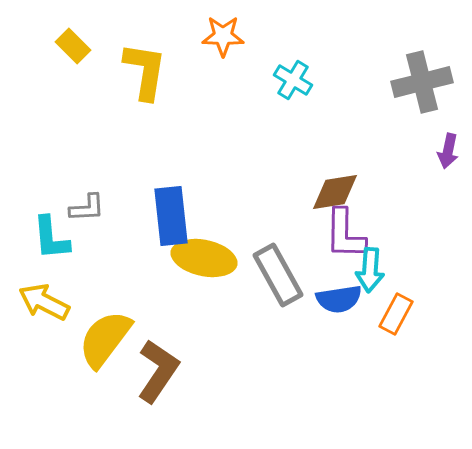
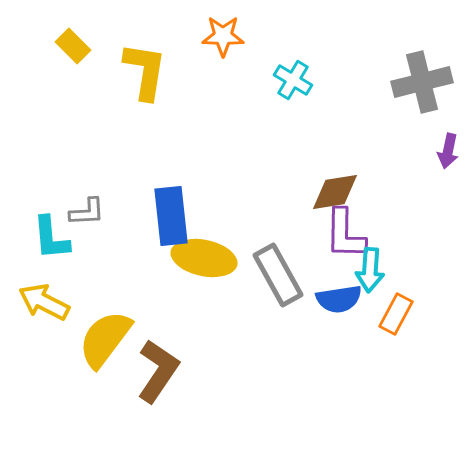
gray L-shape: moved 4 px down
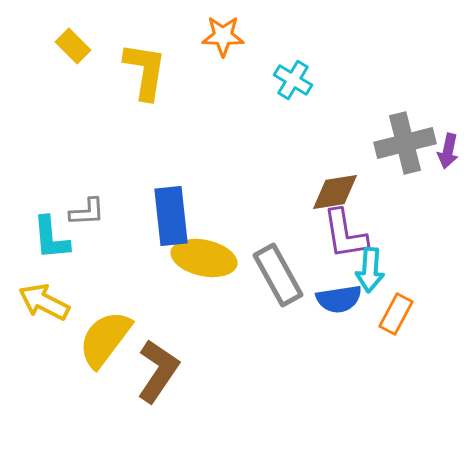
gray cross: moved 17 px left, 61 px down
purple L-shape: rotated 10 degrees counterclockwise
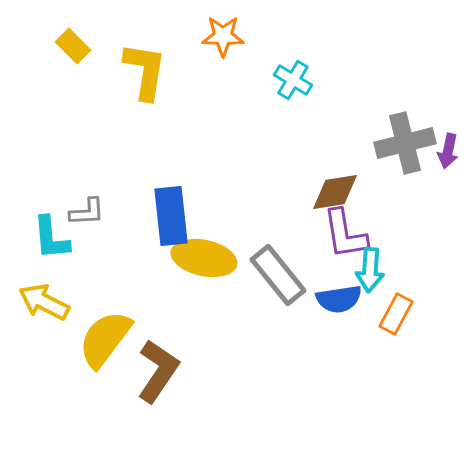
gray rectangle: rotated 10 degrees counterclockwise
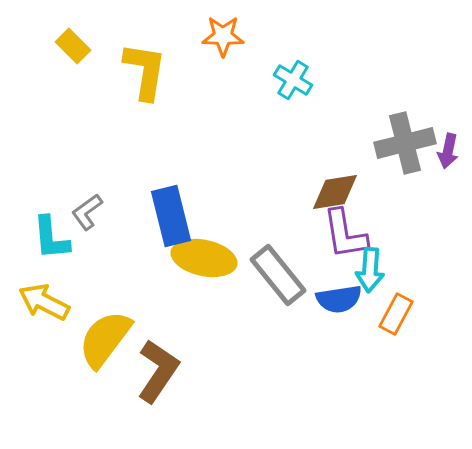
gray L-shape: rotated 147 degrees clockwise
blue rectangle: rotated 8 degrees counterclockwise
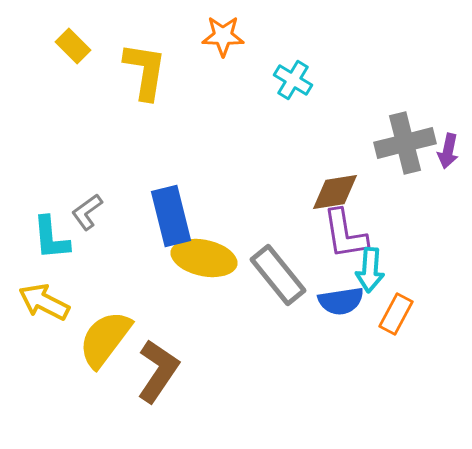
blue semicircle: moved 2 px right, 2 px down
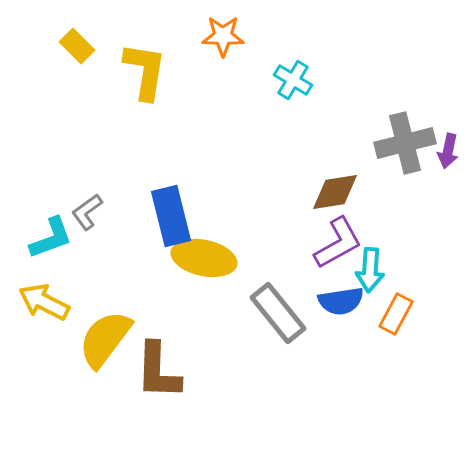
yellow rectangle: moved 4 px right
purple L-shape: moved 7 px left, 9 px down; rotated 110 degrees counterclockwise
cyan L-shape: rotated 105 degrees counterclockwise
gray rectangle: moved 38 px down
brown L-shape: rotated 148 degrees clockwise
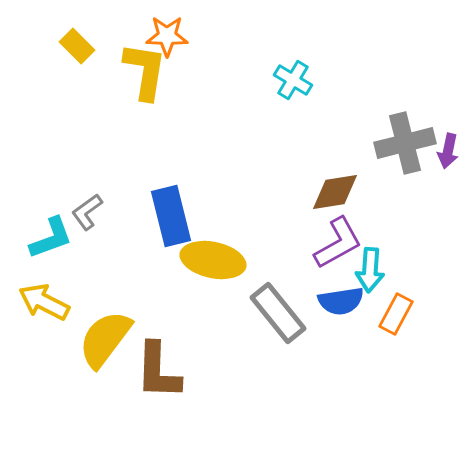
orange star: moved 56 px left
yellow ellipse: moved 9 px right, 2 px down
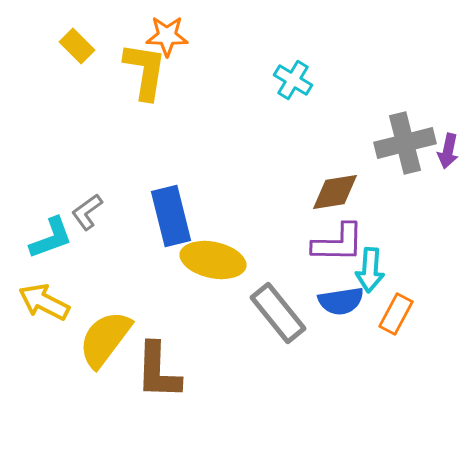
purple L-shape: rotated 30 degrees clockwise
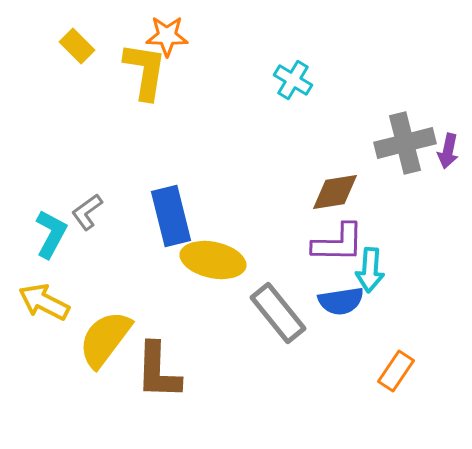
cyan L-shape: moved 4 px up; rotated 42 degrees counterclockwise
orange rectangle: moved 57 px down; rotated 6 degrees clockwise
